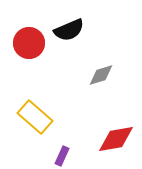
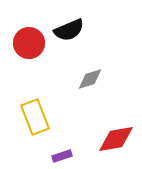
gray diamond: moved 11 px left, 4 px down
yellow rectangle: rotated 28 degrees clockwise
purple rectangle: rotated 48 degrees clockwise
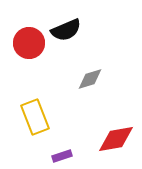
black semicircle: moved 3 px left
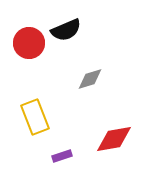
red diamond: moved 2 px left
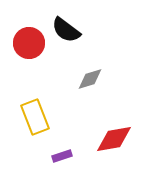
black semicircle: rotated 60 degrees clockwise
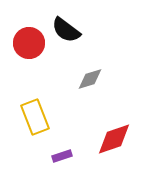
red diamond: rotated 9 degrees counterclockwise
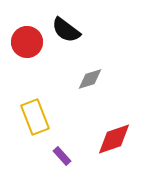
red circle: moved 2 px left, 1 px up
purple rectangle: rotated 66 degrees clockwise
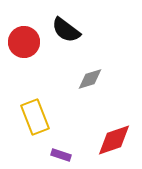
red circle: moved 3 px left
red diamond: moved 1 px down
purple rectangle: moved 1 px left, 1 px up; rotated 30 degrees counterclockwise
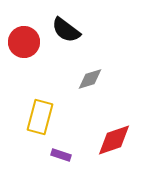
yellow rectangle: moved 5 px right; rotated 36 degrees clockwise
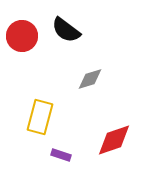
red circle: moved 2 px left, 6 px up
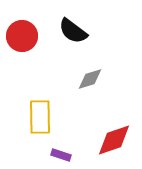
black semicircle: moved 7 px right, 1 px down
yellow rectangle: rotated 16 degrees counterclockwise
